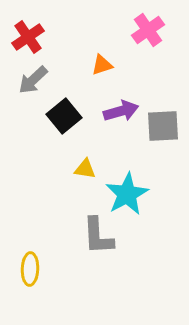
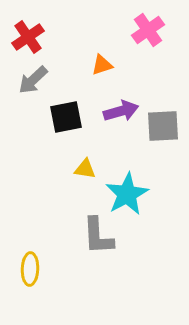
black square: moved 2 px right, 1 px down; rotated 28 degrees clockwise
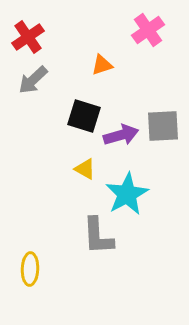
purple arrow: moved 24 px down
black square: moved 18 px right, 1 px up; rotated 28 degrees clockwise
yellow triangle: rotated 20 degrees clockwise
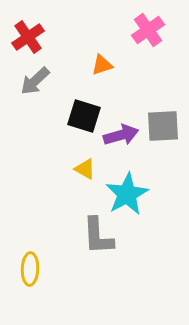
gray arrow: moved 2 px right, 1 px down
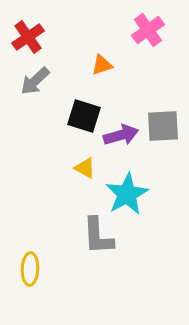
yellow triangle: moved 1 px up
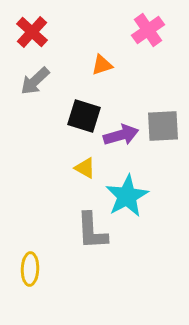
red cross: moved 4 px right, 5 px up; rotated 12 degrees counterclockwise
cyan star: moved 2 px down
gray L-shape: moved 6 px left, 5 px up
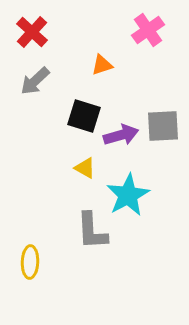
cyan star: moved 1 px right, 1 px up
yellow ellipse: moved 7 px up
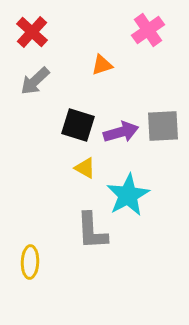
black square: moved 6 px left, 9 px down
purple arrow: moved 3 px up
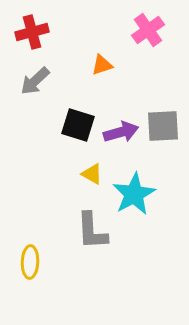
red cross: rotated 32 degrees clockwise
yellow triangle: moved 7 px right, 6 px down
cyan star: moved 6 px right, 1 px up
